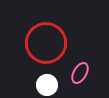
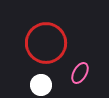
white circle: moved 6 px left
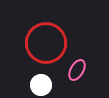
pink ellipse: moved 3 px left, 3 px up
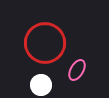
red circle: moved 1 px left
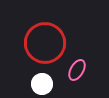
white circle: moved 1 px right, 1 px up
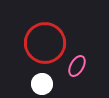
pink ellipse: moved 4 px up
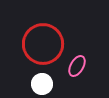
red circle: moved 2 px left, 1 px down
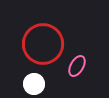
white circle: moved 8 px left
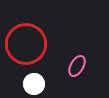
red circle: moved 17 px left
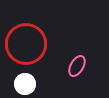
white circle: moved 9 px left
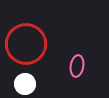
pink ellipse: rotated 20 degrees counterclockwise
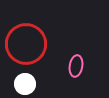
pink ellipse: moved 1 px left
